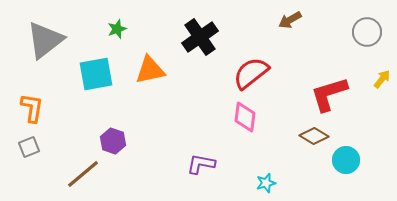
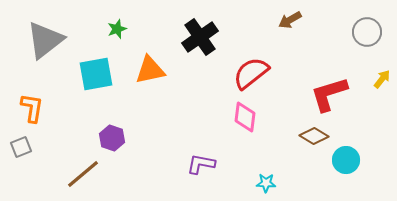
purple hexagon: moved 1 px left, 3 px up
gray square: moved 8 px left
cyan star: rotated 18 degrees clockwise
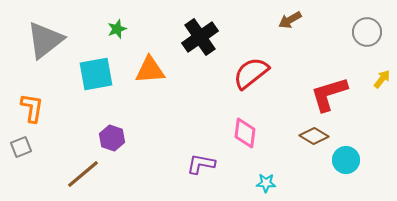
orange triangle: rotated 8 degrees clockwise
pink diamond: moved 16 px down
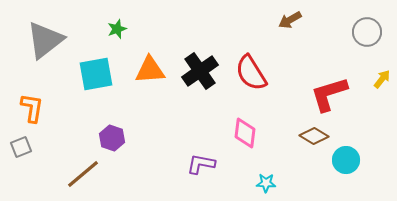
black cross: moved 34 px down
red semicircle: rotated 84 degrees counterclockwise
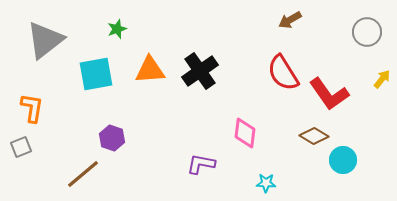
red semicircle: moved 32 px right
red L-shape: rotated 108 degrees counterclockwise
cyan circle: moved 3 px left
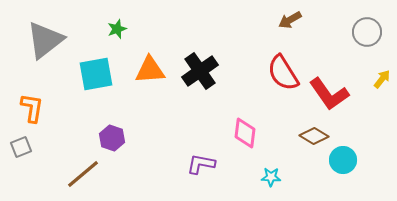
cyan star: moved 5 px right, 6 px up
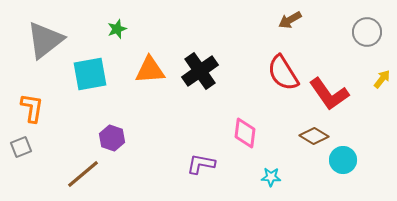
cyan square: moved 6 px left
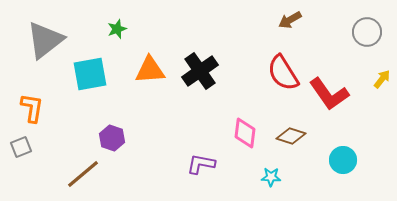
brown diamond: moved 23 px left; rotated 12 degrees counterclockwise
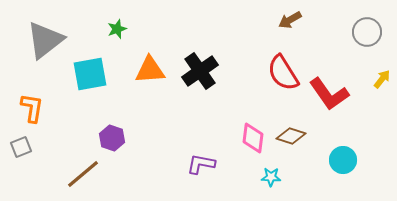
pink diamond: moved 8 px right, 5 px down
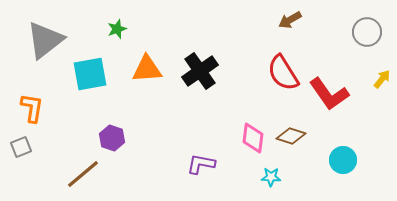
orange triangle: moved 3 px left, 1 px up
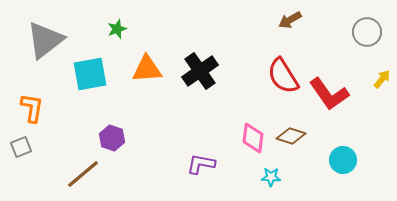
red semicircle: moved 3 px down
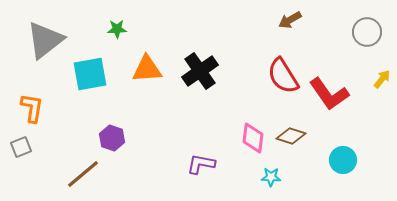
green star: rotated 18 degrees clockwise
